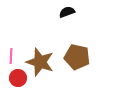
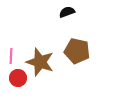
brown pentagon: moved 6 px up
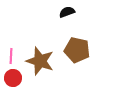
brown pentagon: moved 1 px up
brown star: moved 1 px up
red circle: moved 5 px left
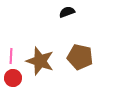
brown pentagon: moved 3 px right, 7 px down
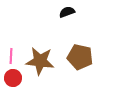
brown star: rotated 12 degrees counterclockwise
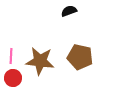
black semicircle: moved 2 px right, 1 px up
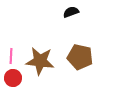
black semicircle: moved 2 px right, 1 px down
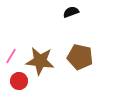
pink line: rotated 28 degrees clockwise
red circle: moved 6 px right, 3 px down
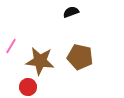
pink line: moved 10 px up
red circle: moved 9 px right, 6 px down
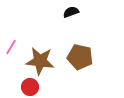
pink line: moved 1 px down
red circle: moved 2 px right
